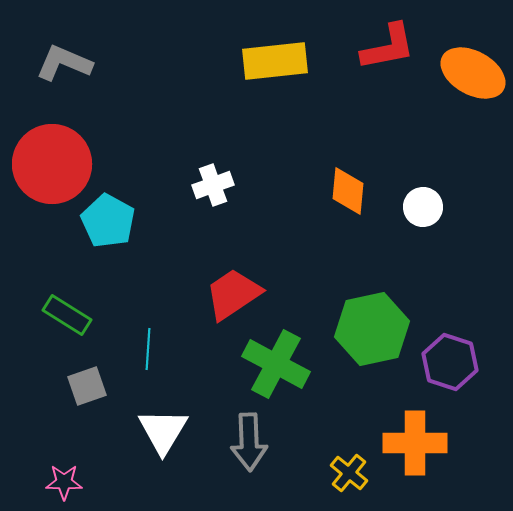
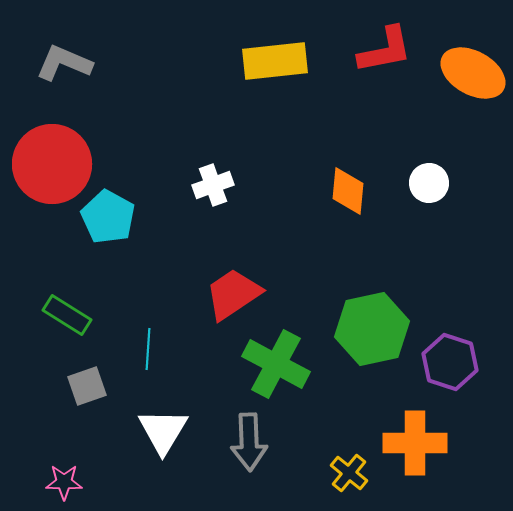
red L-shape: moved 3 px left, 3 px down
white circle: moved 6 px right, 24 px up
cyan pentagon: moved 4 px up
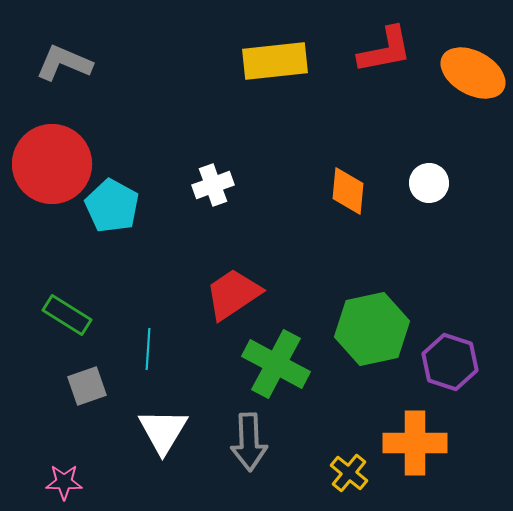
cyan pentagon: moved 4 px right, 11 px up
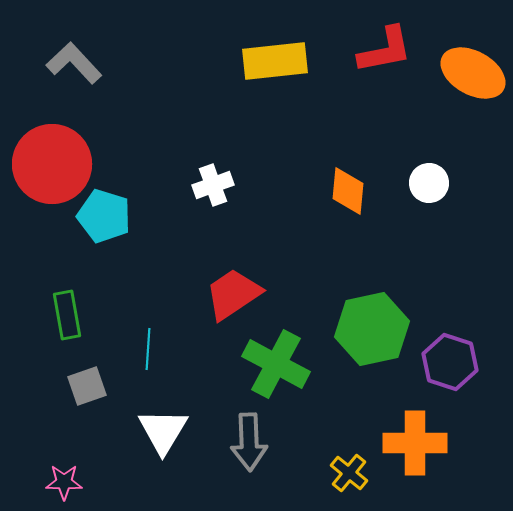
gray L-shape: moved 10 px right; rotated 24 degrees clockwise
cyan pentagon: moved 8 px left, 10 px down; rotated 12 degrees counterclockwise
green rectangle: rotated 48 degrees clockwise
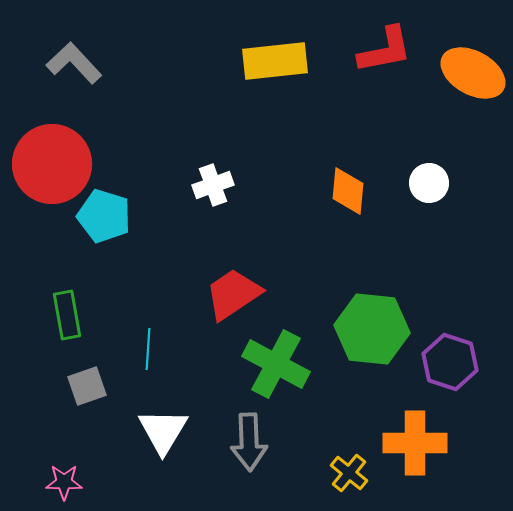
green hexagon: rotated 18 degrees clockwise
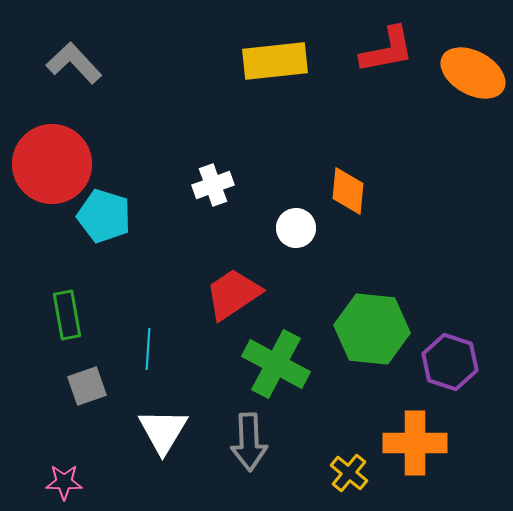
red L-shape: moved 2 px right
white circle: moved 133 px left, 45 px down
